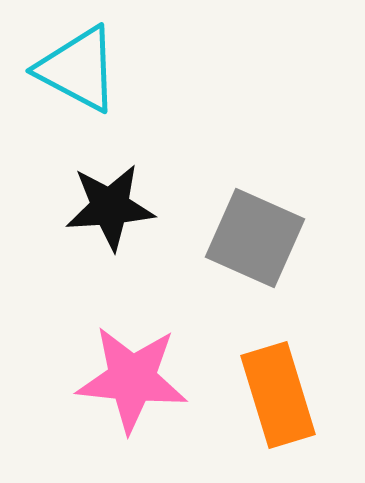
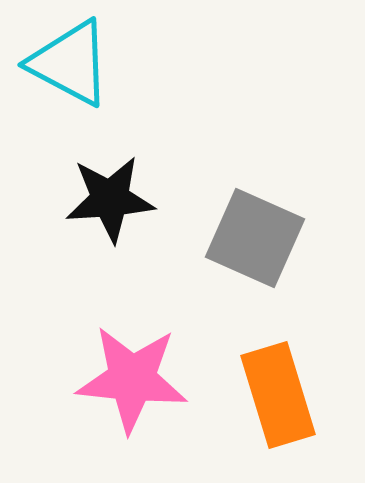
cyan triangle: moved 8 px left, 6 px up
black star: moved 8 px up
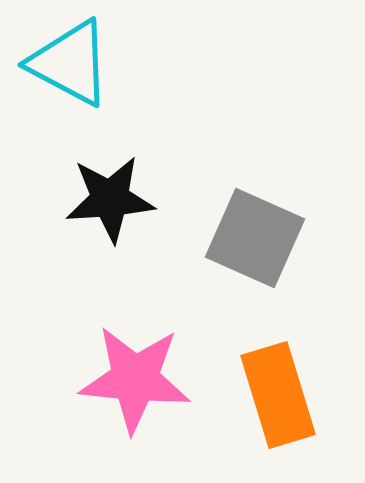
pink star: moved 3 px right
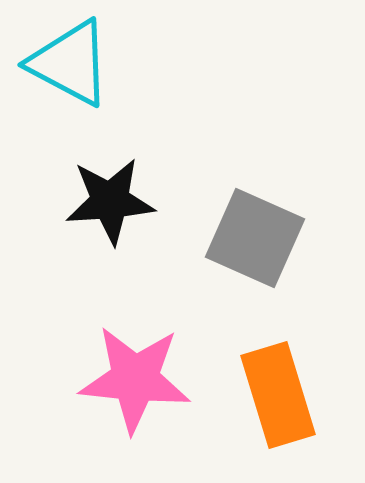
black star: moved 2 px down
